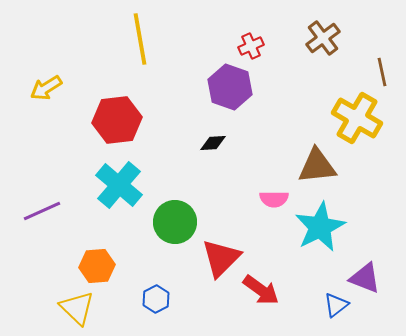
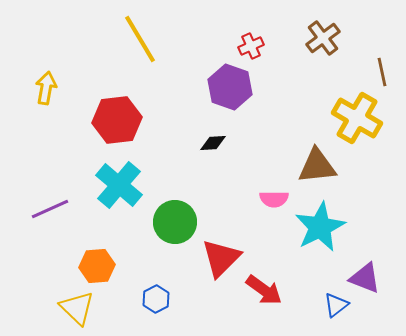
yellow line: rotated 21 degrees counterclockwise
yellow arrow: rotated 132 degrees clockwise
purple line: moved 8 px right, 2 px up
red arrow: moved 3 px right
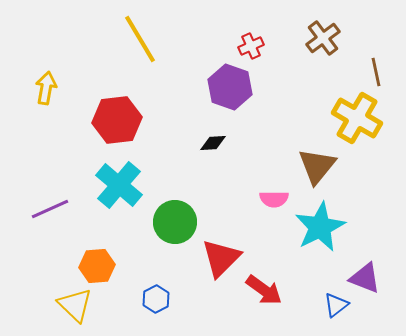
brown line: moved 6 px left
brown triangle: rotated 45 degrees counterclockwise
yellow triangle: moved 2 px left, 3 px up
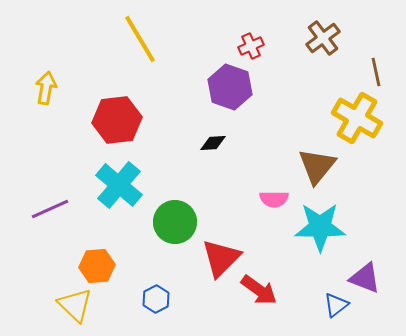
cyan star: rotated 27 degrees clockwise
red arrow: moved 5 px left
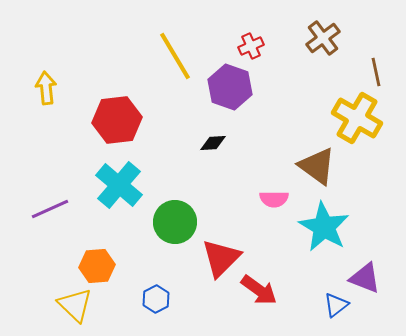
yellow line: moved 35 px right, 17 px down
yellow arrow: rotated 16 degrees counterclockwise
brown triangle: rotated 33 degrees counterclockwise
cyan star: moved 4 px right; rotated 30 degrees clockwise
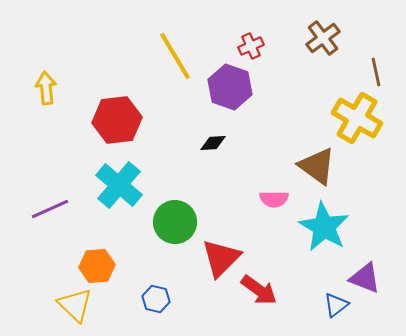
blue hexagon: rotated 20 degrees counterclockwise
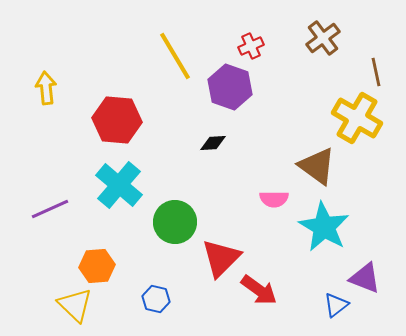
red hexagon: rotated 12 degrees clockwise
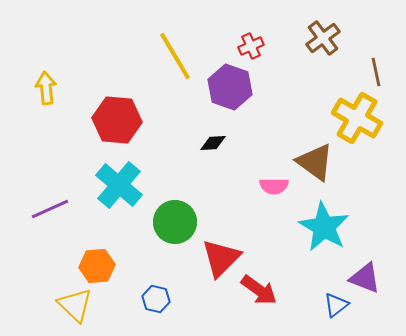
brown triangle: moved 2 px left, 4 px up
pink semicircle: moved 13 px up
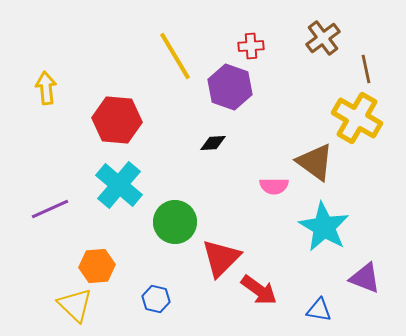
red cross: rotated 20 degrees clockwise
brown line: moved 10 px left, 3 px up
blue triangle: moved 17 px left, 5 px down; rotated 48 degrees clockwise
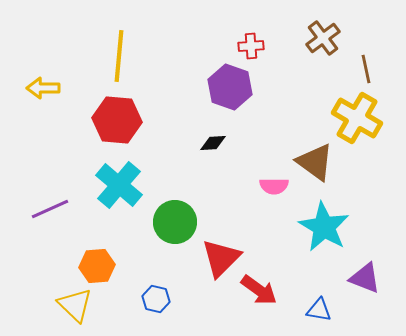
yellow line: moved 56 px left; rotated 36 degrees clockwise
yellow arrow: moved 3 px left; rotated 84 degrees counterclockwise
